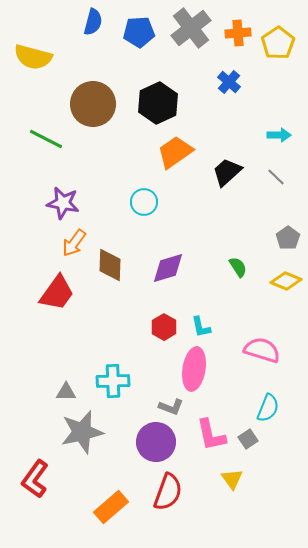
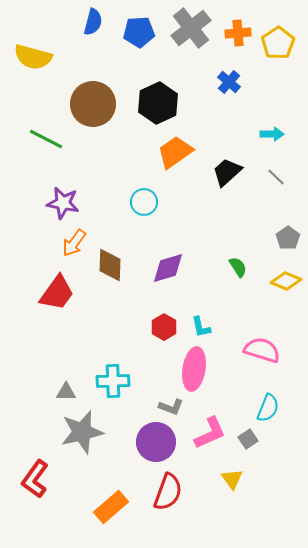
cyan arrow: moved 7 px left, 1 px up
pink L-shape: moved 1 px left, 2 px up; rotated 102 degrees counterclockwise
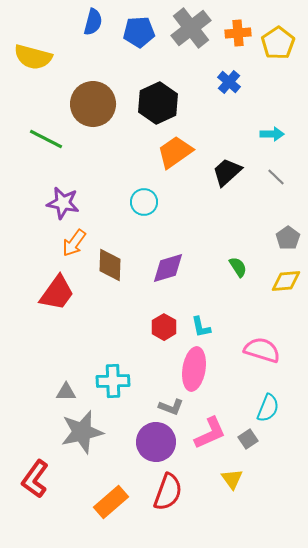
yellow diamond: rotated 28 degrees counterclockwise
orange rectangle: moved 5 px up
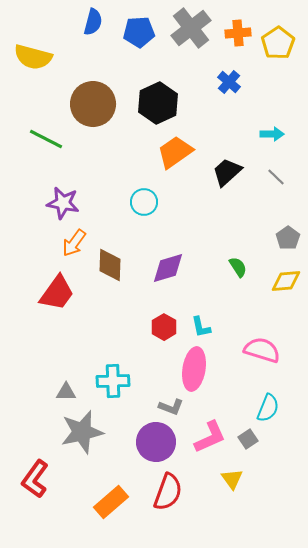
pink L-shape: moved 4 px down
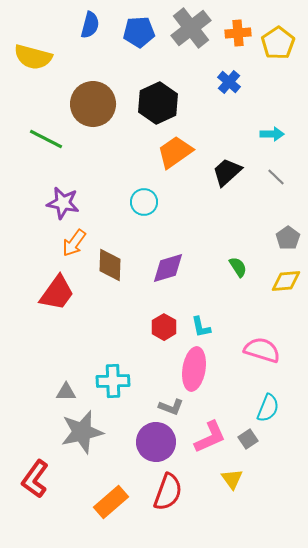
blue semicircle: moved 3 px left, 3 px down
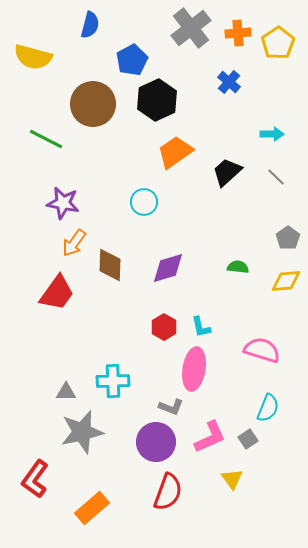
blue pentagon: moved 7 px left, 28 px down; rotated 24 degrees counterclockwise
black hexagon: moved 1 px left, 3 px up
green semicircle: rotated 50 degrees counterclockwise
orange rectangle: moved 19 px left, 6 px down
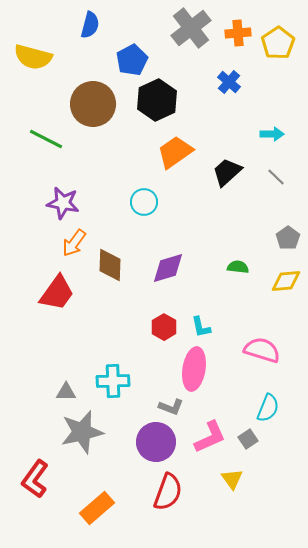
orange rectangle: moved 5 px right
